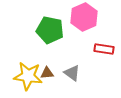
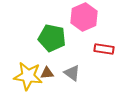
green pentagon: moved 2 px right, 8 px down
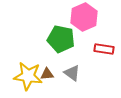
green pentagon: moved 9 px right, 1 px down
brown triangle: moved 1 px down
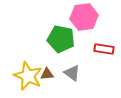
pink hexagon: rotated 16 degrees clockwise
yellow star: rotated 16 degrees clockwise
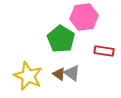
green pentagon: rotated 20 degrees clockwise
red rectangle: moved 2 px down
brown triangle: moved 12 px right; rotated 40 degrees clockwise
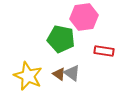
green pentagon: rotated 20 degrees counterclockwise
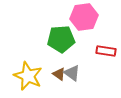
green pentagon: rotated 16 degrees counterclockwise
red rectangle: moved 2 px right
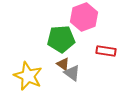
pink hexagon: rotated 12 degrees counterclockwise
brown triangle: moved 4 px right, 10 px up
